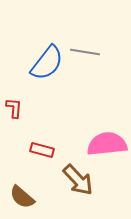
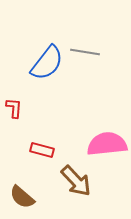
brown arrow: moved 2 px left, 1 px down
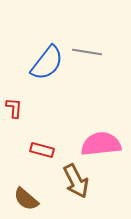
gray line: moved 2 px right
pink semicircle: moved 6 px left
brown arrow: rotated 16 degrees clockwise
brown semicircle: moved 4 px right, 2 px down
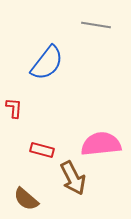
gray line: moved 9 px right, 27 px up
brown arrow: moved 3 px left, 3 px up
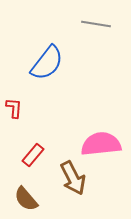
gray line: moved 1 px up
red rectangle: moved 9 px left, 5 px down; rotated 65 degrees counterclockwise
brown semicircle: rotated 8 degrees clockwise
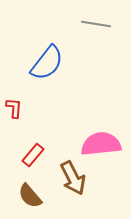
brown semicircle: moved 4 px right, 3 px up
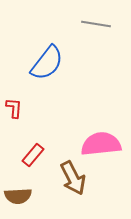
brown semicircle: moved 12 px left; rotated 52 degrees counterclockwise
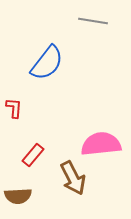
gray line: moved 3 px left, 3 px up
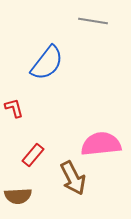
red L-shape: rotated 20 degrees counterclockwise
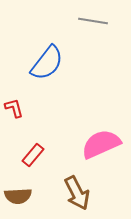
pink semicircle: rotated 18 degrees counterclockwise
brown arrow: moved 4 px right, 15 px down
